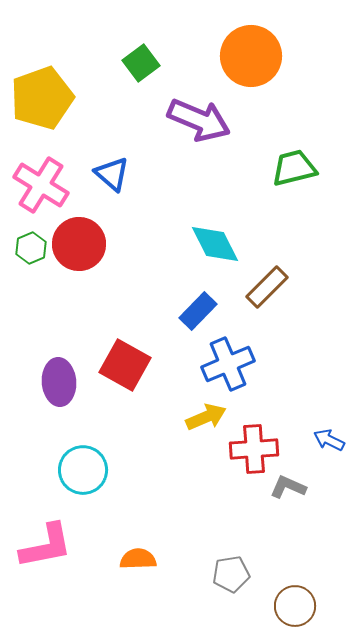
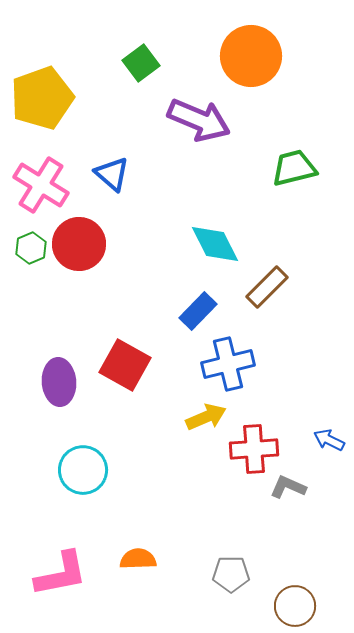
blue cross: rotated 9 degrees clockwise
pink L-shape: moved 15 px right, 28 px down
gray pentagon: rotated 9 degrees clockwise
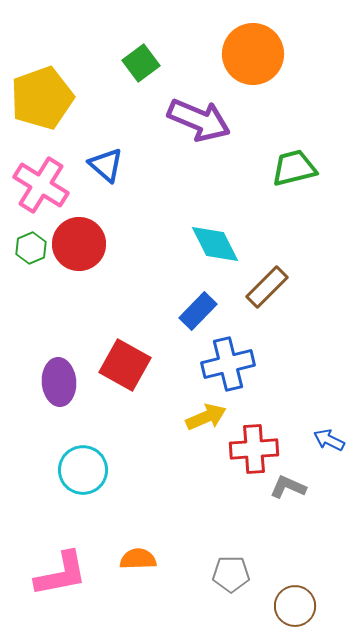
orange circle: moved 2 px right, 2 px up
blue triangle: moved 6 px left, 9 px up
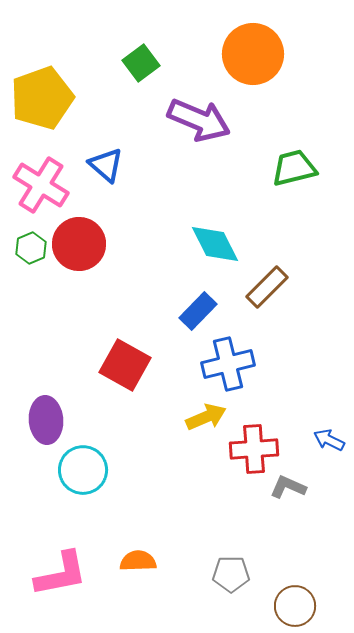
purple ellipse: moved 13 px left, 38 px down
orange semicircle: moved 2 px down
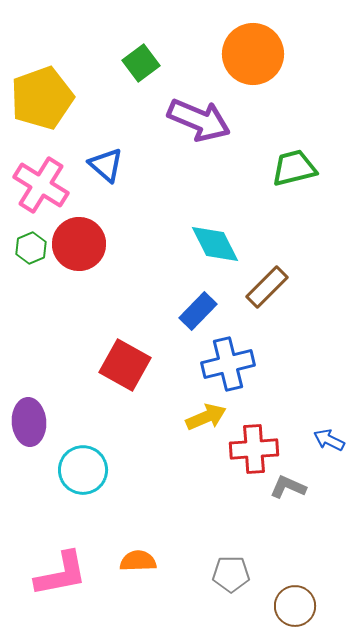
purple ellipse: moved 17 px left, 2 px down
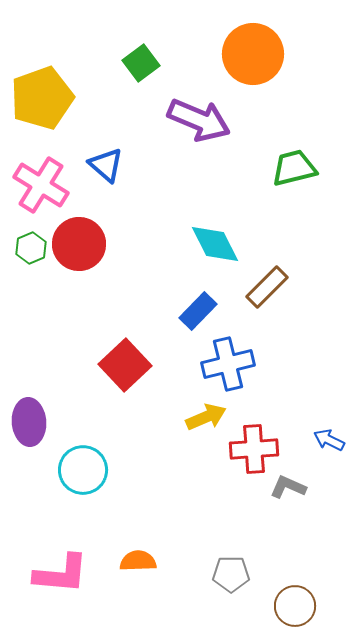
red square: rotated 18 degrees clockwise
pink L-shape: rotated 16 degrees clockwise
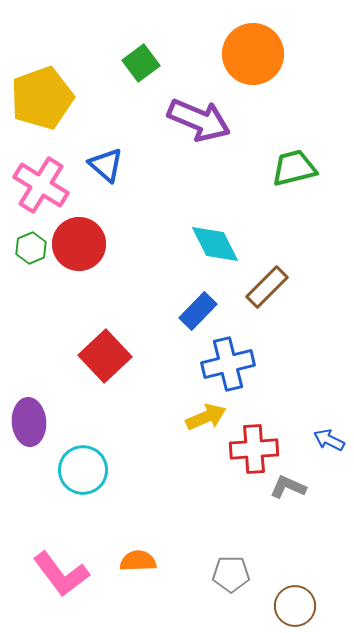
red square: moved 20 px left, 9 px up
pink L-shape: rotated 48 degrees clockwise
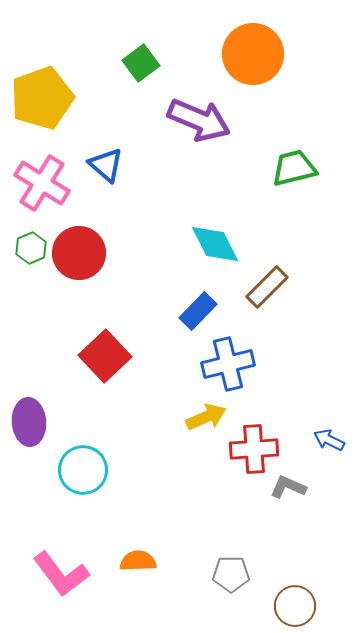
pink cross: moved 1 px right, 2 px up
red circle: moved 9 px down
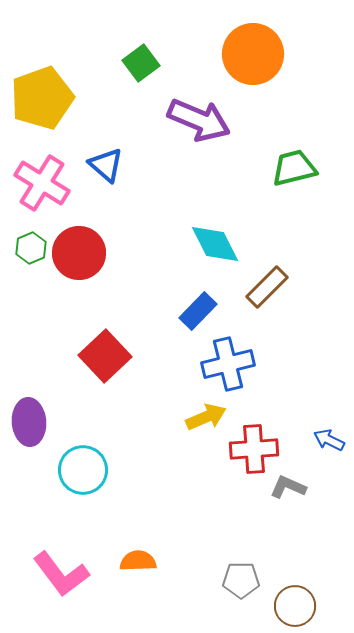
gray pentagon: moved 10 px right, 6 px down
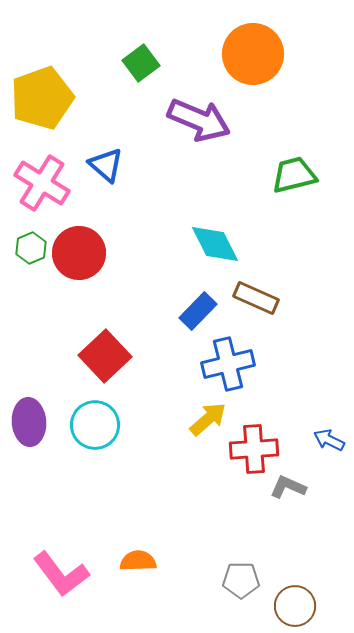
green trapezoid: moved 7 px down
brown rectangle: moved 11 px left, 11 px down; rotated 69 degrees clockwise
yellow arrow: moved 2 px right, 2 px down; rotated 18 degrees counterclockwise
cyan circle: moved 12 px right, 45 px up
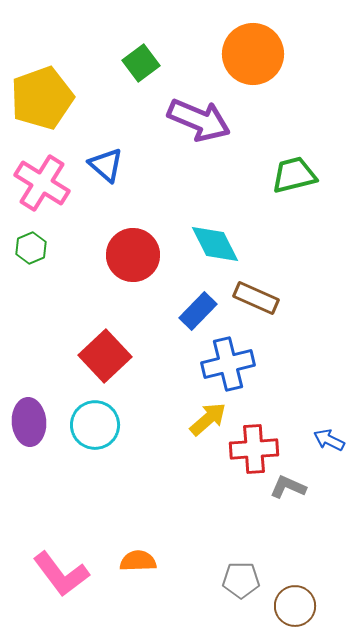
red circle: moved 54 px right, 2 px down
